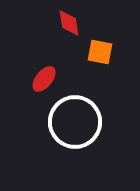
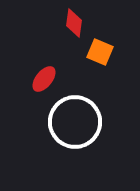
red diamond: moved 5 px right; rotated 16 degrees clockwise
orange square: rotated 12 degrees clockwise
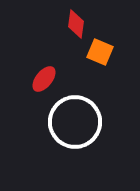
red diamond: moved 2 px right, 1 px down
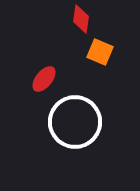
red diamond: moved 5 px right, 5 px up
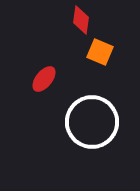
red diamond: moved 1 px down
white circle: moved 17 px right
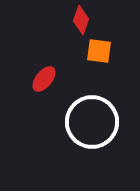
red diamond: rotated 12 degrees clockwise
orange square: moved 1 px left, 1 px up; rotated 16 degrees counterclockwise
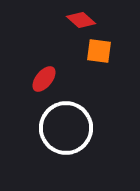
red diamond: rotated 68 degrees counterclockwise
white circle: moved 26 px left, 6 px down
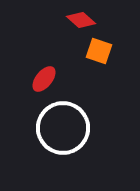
orange square: rotated 12 degrees clockwise
white circle: moved 3 px left
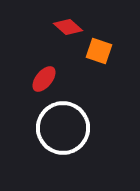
red diamond: moved 13 px left, 7 px down
